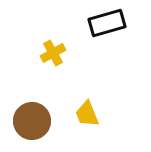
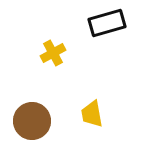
yellow trapezoid: moved 5 px right; rotated 12 degrees clockwise
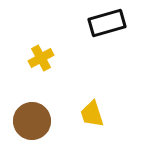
yellow cross: moved 12 px left, 5 px down
yellow trapezoid: rotated 8 degrees counterclockwise
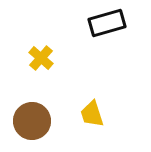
yellow cross: rotated 20 degrees counterclockwise
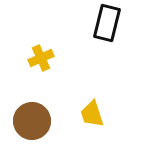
black rectangle: rotated 60 degrees counterclockwise
yellow cross: rotated 25 degrees clockwise
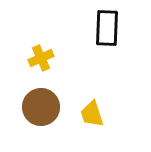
black rectangle: moved 5 px down; rotated 12 degrees counterclockwise
brown circle: moved 9 px right, 14 px up
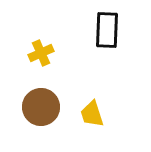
black rectangle: moved 2 px down
yellow cross: moved 5 px up
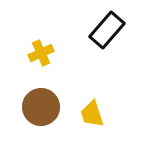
black rectangle: rotated 39 degrees clockwise
